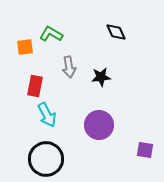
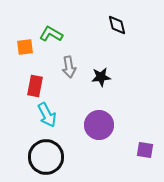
black diamond: moved 1 px right, 7 px up; rotated 10 degrees clockwise
black circle: moved 2 px up
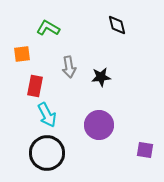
green L-shape: moved 3 px left, 6 px up
orange square: moved 3 px left, 7 px down
black circle: moved 1 px right, 4 px up
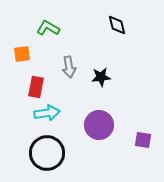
red rectangle: moved 1 px right, 1 px down
cyan arrow: moved 2 px up; rotated 70 degrees counterclockwise
purple square: moved 2 px left, 10 px up
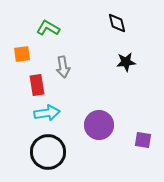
black diamond: moved 2 px up
gray arrow: moved 6 px left
black star: moved 25 px right, 15 px up
red rectangle: moved 1 px right, 2 px up; rotated 20 degrees counterclockwise
black circle: moved 1 px right, 1 px up
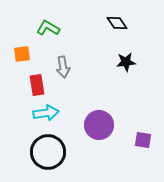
black diamond: rotated 20 degrees counterclockwise
cyan arrow: moved 1 px left
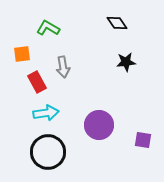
red rectangle: moved 3 px up; rotated 20 degrees counterclockwise
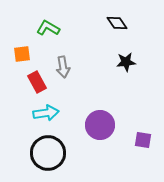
purple circle: moved 1 px right
black circle: moved 1 px down
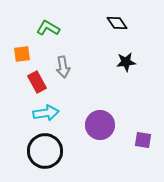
black circle: moved 3 px left, 2 px up
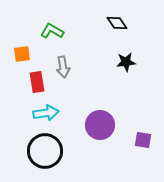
green L-shape: moved 4 px right, 3 px down
red rectangle: rotated 20 degrees clockwise
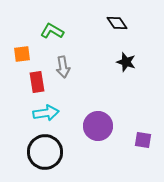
black star: rotated 24 degrees clockwise
purple circle: moved 2 px left, 1 px down
black circle: moved 1 px down
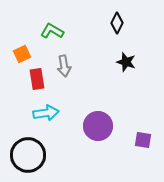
black diamond: rotated 60 degrees clockwise
orange square: rotated 18 degrees counterclockwise
gray arrow: moved 1 px right, 1 px up
red rectangle: moved 3 px up
black circle: moved 17 px left, 3 px down
